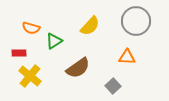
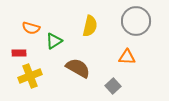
yellow semicircle: rotated 30 degrees counterclockwise
brown semicircle: rotated 115 degrees counterclockwise
yellow cross: rotated 30 degrees clockwise
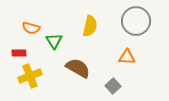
green triangle: rotated 30 degrees counterclockwise
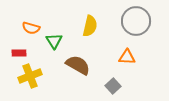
brown semicircle: moved 3 px up
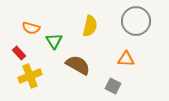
red rectangle: rotated 48 degrees clockwise
orange triangle: moved 1 px left, 2 px down
gray square: rotated 21 degrees counterclockwise
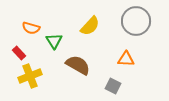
yellow semicircle: rotated 30 degrees clockwise
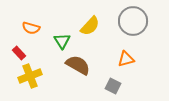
gray circle: moved 3 px left
green triangle: moved 8 px right
orange triangle: rotated 18 degrees counterclockwise
